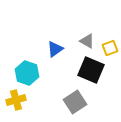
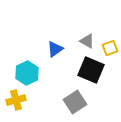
cyan hexagon: rotated 15 degrees clockwise
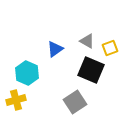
cyan hexagon: rotated 10 degrees counterclockwise
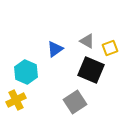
cyan hexagon: moved 1 px left, 1 px up
yellow cross: rotated 12 degrees counterclockwise
